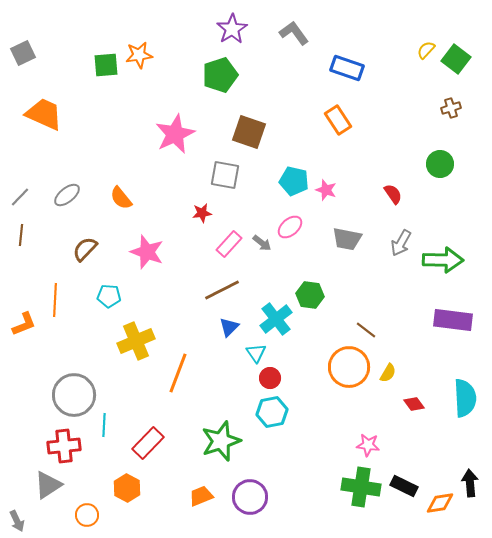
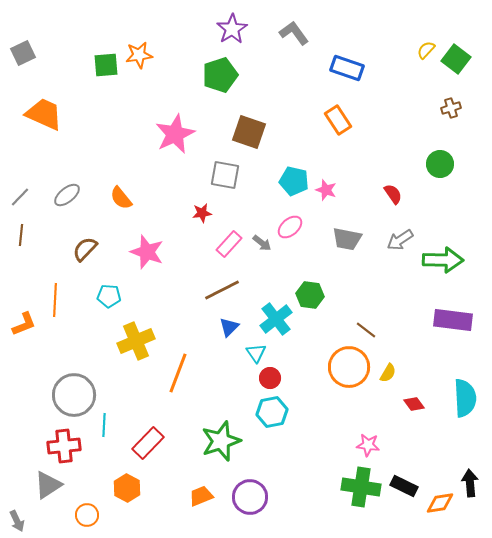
gray arrow at (401, 243): moved 1 px left, 3 px up; rotated 28 degrees clockwise
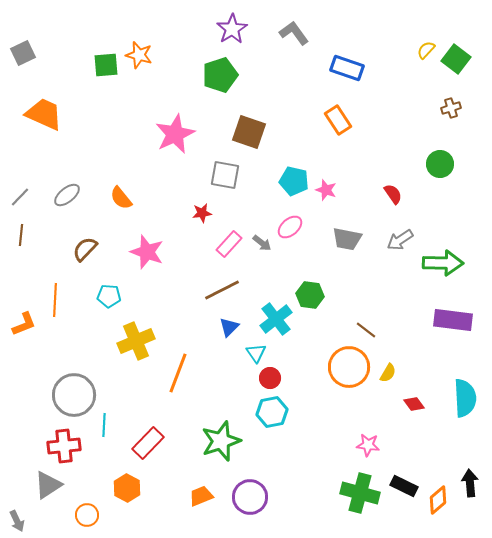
orange star at (139, 55): rotated 24 degrees clockwise
green arrow at (443, 260): moved 3 px down
green cross at (361, 487): moved 1 px left, 6 px down; rotated 6 degrees clockwise
orange diamond at (440, 503): moved 2 px left, 3 px up; rotated 32 degrees counterclockwise
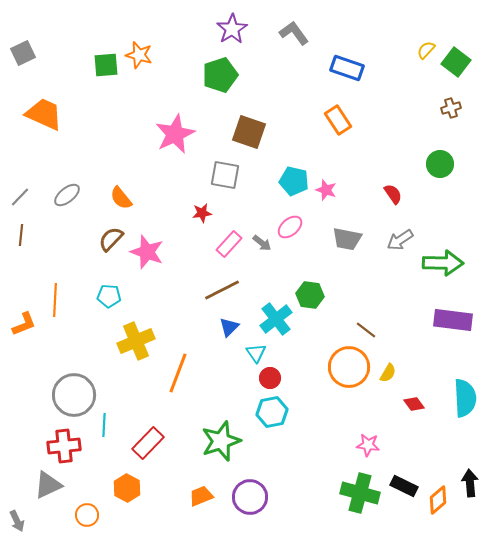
green square at (456, 59): moved 3 px down
brown semicircle at (85, 249): moved 26 px right, 10 px up
gray triangle at (48, 485): rotated 8 degrees clockwise
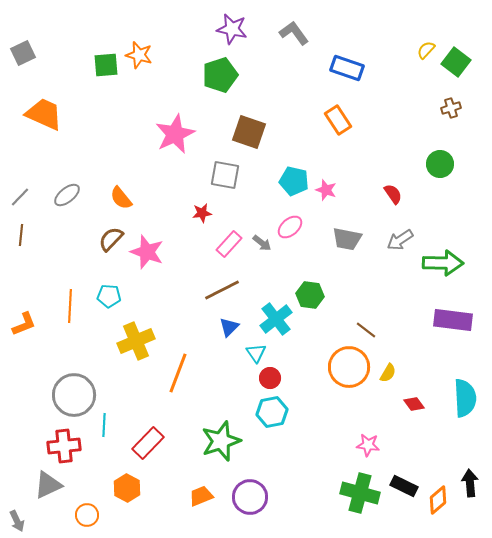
purple star at (232, 29): rotated 28 degrees counterclockwise
orange line at (55, 300): moved 15 px right, 6 px down
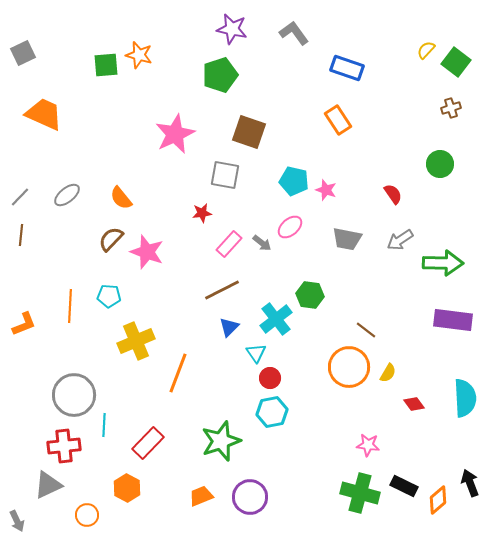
black arrow at (470, 483): rotated 16 degrees counterclockwise
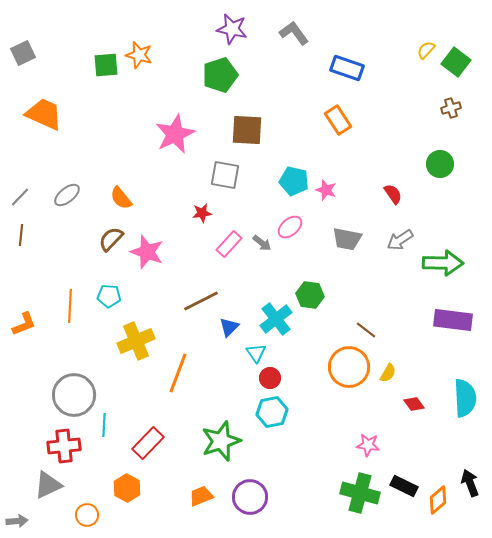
brown square at (249, 132): moved 2 px left, 2 px up; rotated 16 degrees counterclockwise
brown line at (222, 290): moved 21 px left, 11 px down
gray arrow at (17, 521): rotated 70 degrees counterclockwise
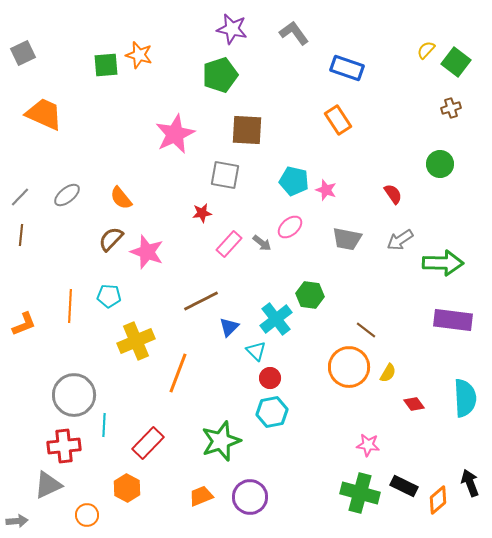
cyan triangle at (256, 353): moved 2 px up; rotated 10 degrees counterclockwise
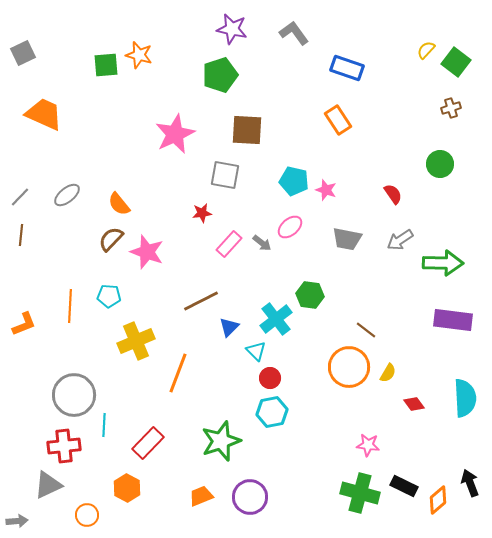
orange semicircle at (121, 198): moved 2 px left, 6 px down
